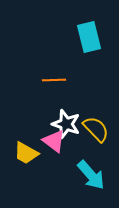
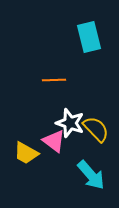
white star: moved 4 px right, 1 px up
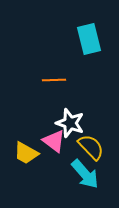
cyan rectangle: moved 2 px down
yellow semicircle: moved 5 px left, 18 px down
cyan arrow: moved 6 px left, 1 px up
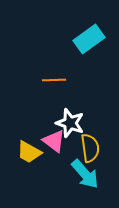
cyan rectangle: rotated 68 degrees clockwise
yellow semicircle: moved 1 px left, 1 px down; rotated 36 degrees clockwise
yellow trapezoid: moved 3 px right, 1 px up
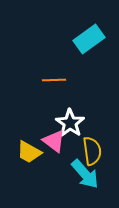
white star: rotated 16 degrees clockwise
yellow semicircle: moved 2 px right, 3 px down
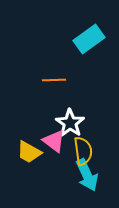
yellow semicircle: moved 9 px left
cyan arrow: moved 2 px right, 1 px down; rotated 16 degrees clockwise
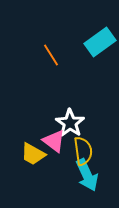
cyan rectangle: moved 11 px right, 3 px down
orange line: moved 3 px left, 25 px up; rotated 60 degrees clockwise
yellow trapezoid: moved 4 px right, 2 px down
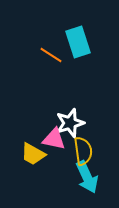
cyan rectangle: moved 22 px left; rotated 72 degrees counterclockwise
orange line: rotated 25 degrees counterclockwise
white star: rotated 20 degrees clockwise
pink triangle: moved 2 px up; rotated 25 degrees counterclockwise
cyan arrow: moved 2 px down
